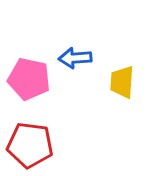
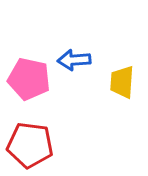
blue arrow: moved 1 px left, 2 px down
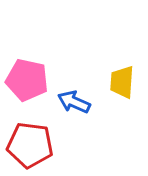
blue arrow: moved 42 px down; rotated 28 degrees clockwise
pink pentagon: moved 2 px left, 1 px down
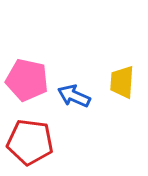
blue arrow: moved 6 px up
red pentagon: moved 3 px up
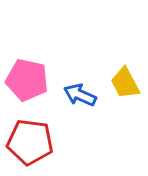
yellow trapezoid: moved 3 px right, 1 px down; rotated 32 degrees counterclockwise
blue arrow: moved 6 px right, 1 px up
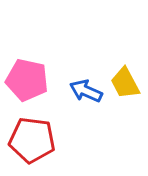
blue arrow: moved 6 px right, 4 px up
red pentagon: moved 2 px right, 2 px up
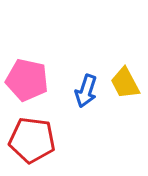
blue arrow: rotated 96 degrees counterclockwise
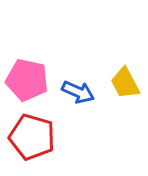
blue arrow: moved 8 px left, 1 px down; rotated 84 degrees counterclockwise
red pentagon: moved 3 px up; rotated 9 degrees clockwise
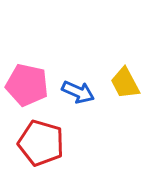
pink pentagon: moved 5 px down
red pentagon: moved 9 px right, 6 px down
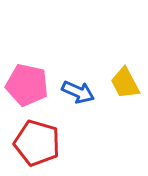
red pentagon: moved 4 px left
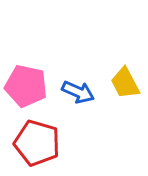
pink pentagon: moved 1 px left, 1 px down
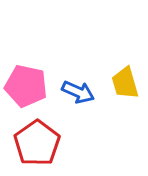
yellow trapezoid: rotated 12 degrees clockwise
red pentagon: rotated 21 degrees clockwise
